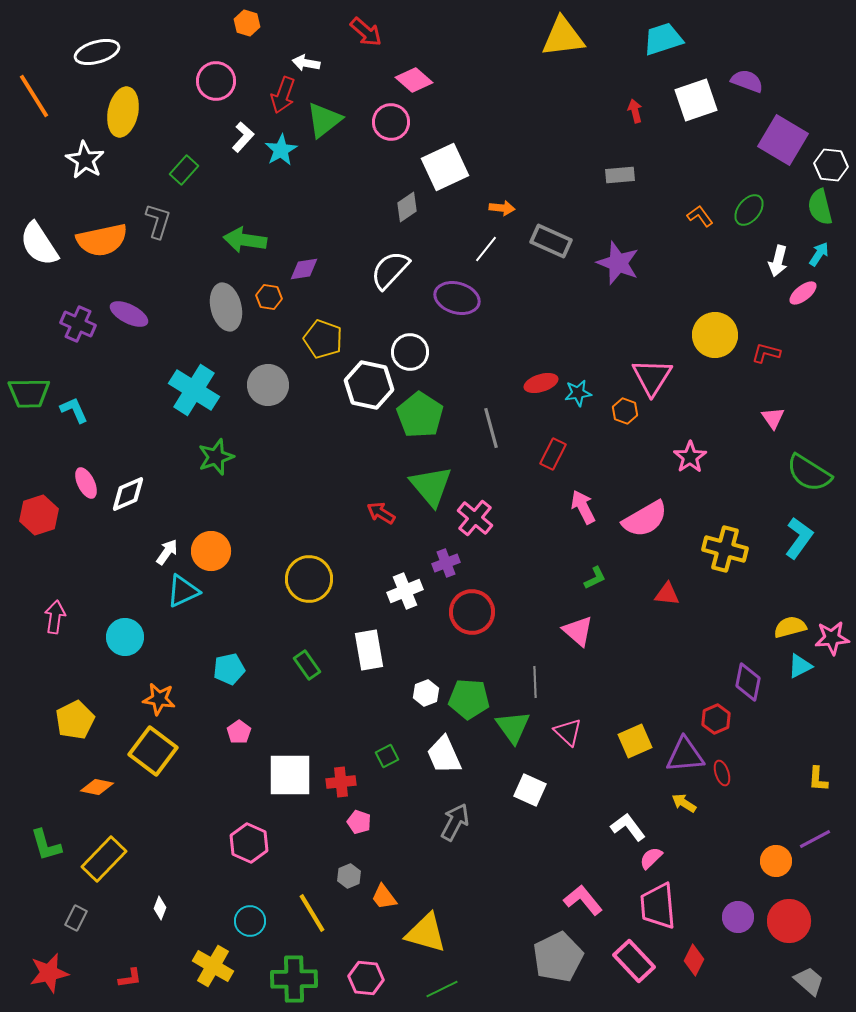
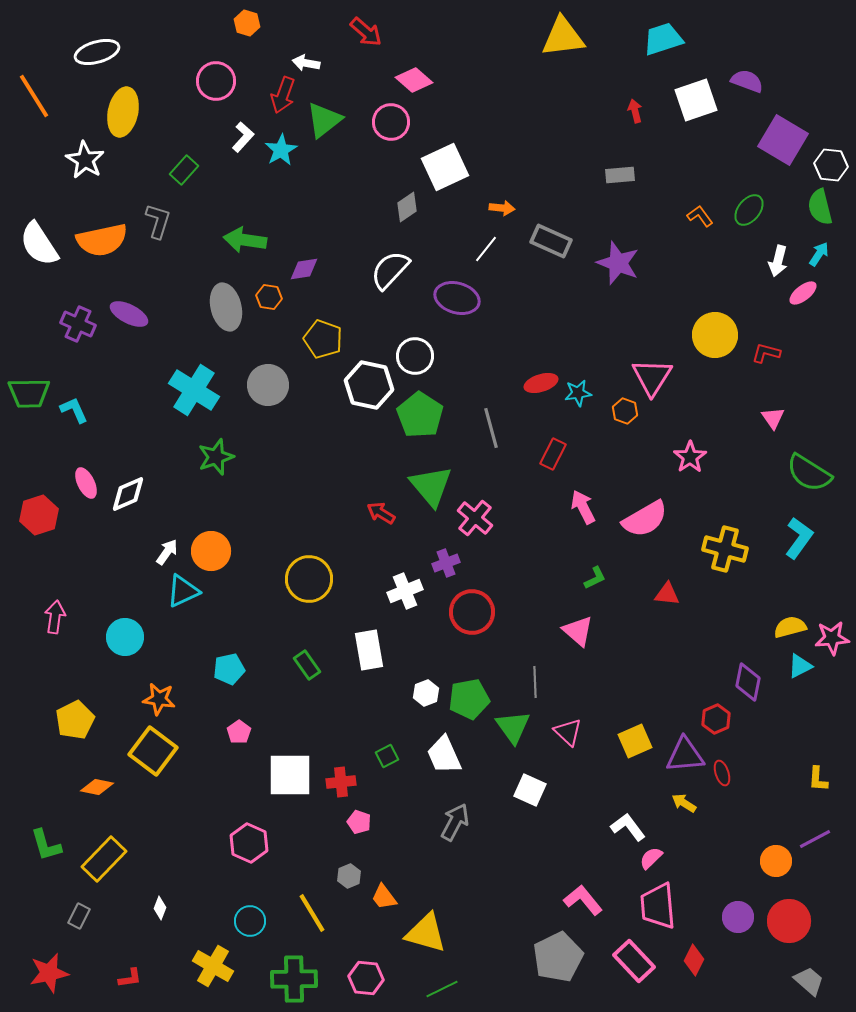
white circle at (410, 352): moved 5 px right, 4 px down
green pentagon at (469, 699): rotated 15 degrees counterclockwise
gray rectangle at (76, 918): moved 3 px right, 2 px up
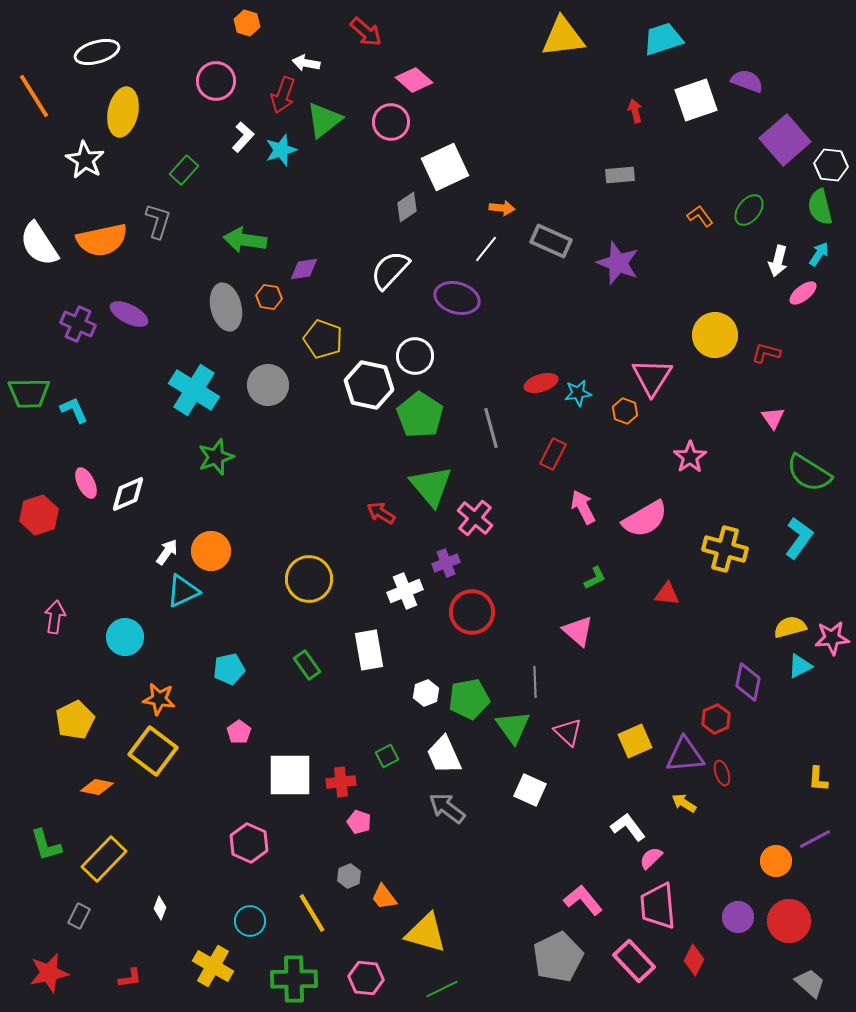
purple square at (783, 140): moved 2 px right; rotated 18 degrees clockwise
cyan star at (281, 150): rotated 12 degrees clockwise
gray arrow at (455, 822): moved 8 px left, 14 px up; rotated 81 degrees counterclockwise
gray trapezoid at (809, 981): moved 1 px right, 2 px down
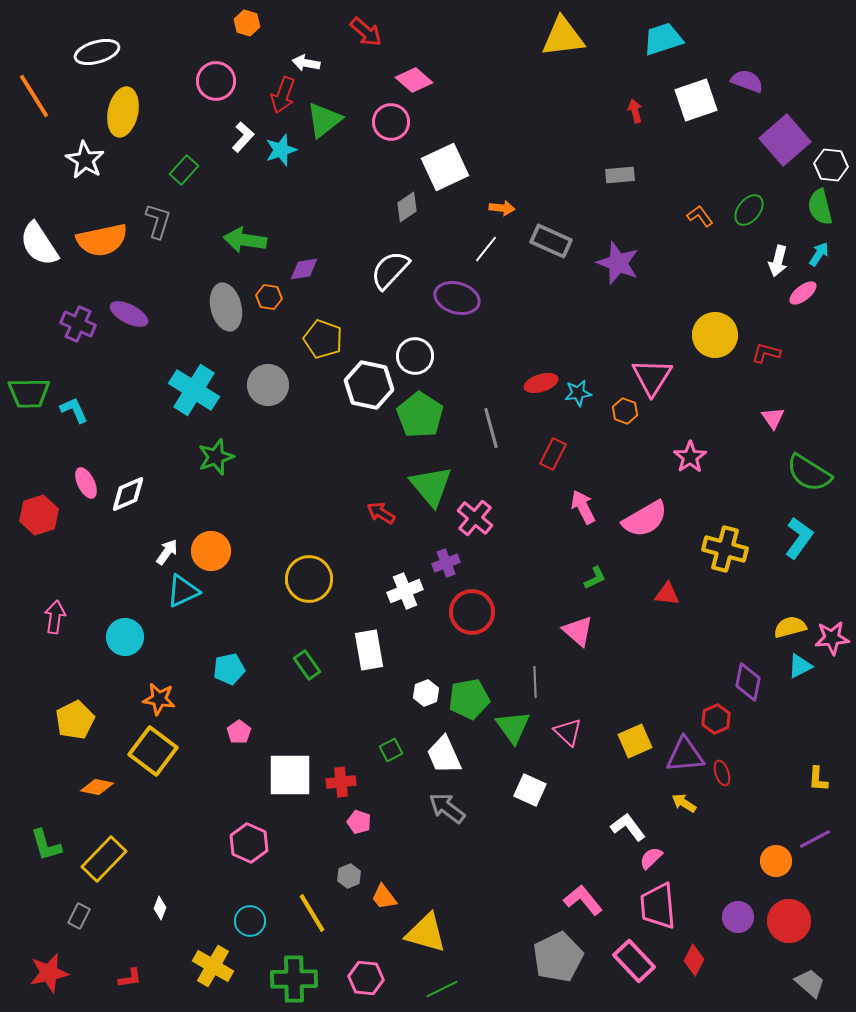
green square at (387, 756): moved 4 px right, 6 px up
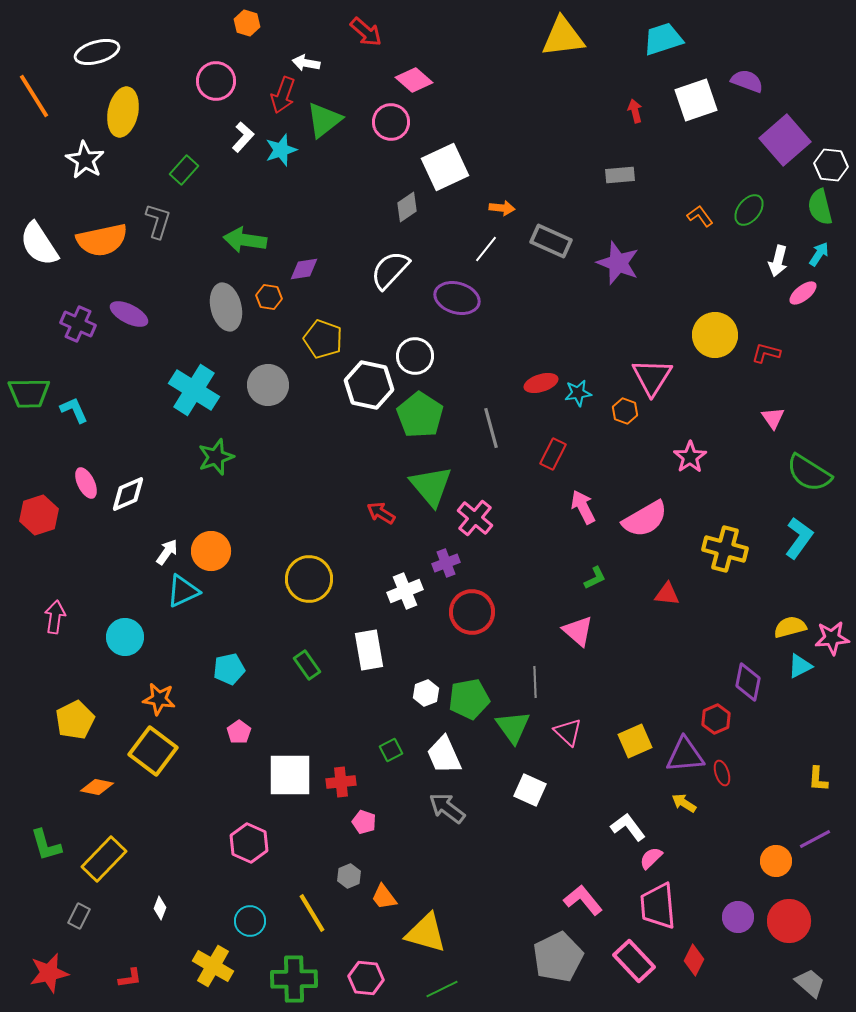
pink pentagon at (359, 822): moved 5 px right
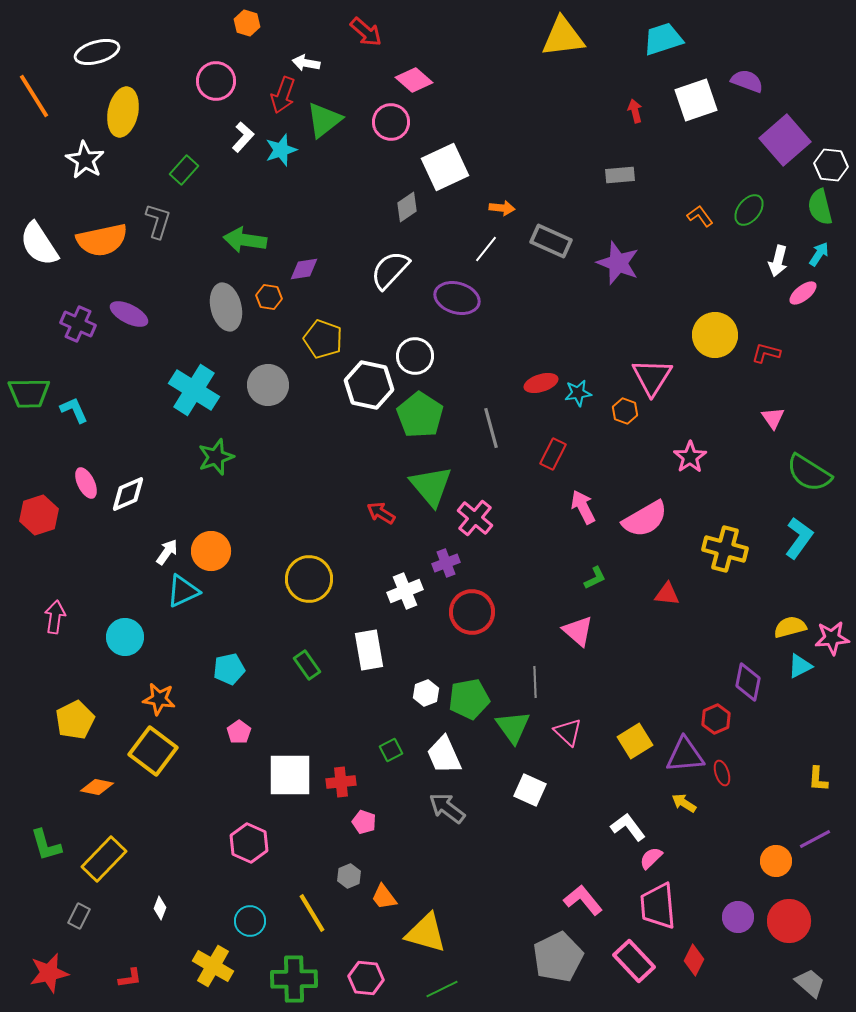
yellow square at (635, 741): rotated 8 degrees counterclockwise
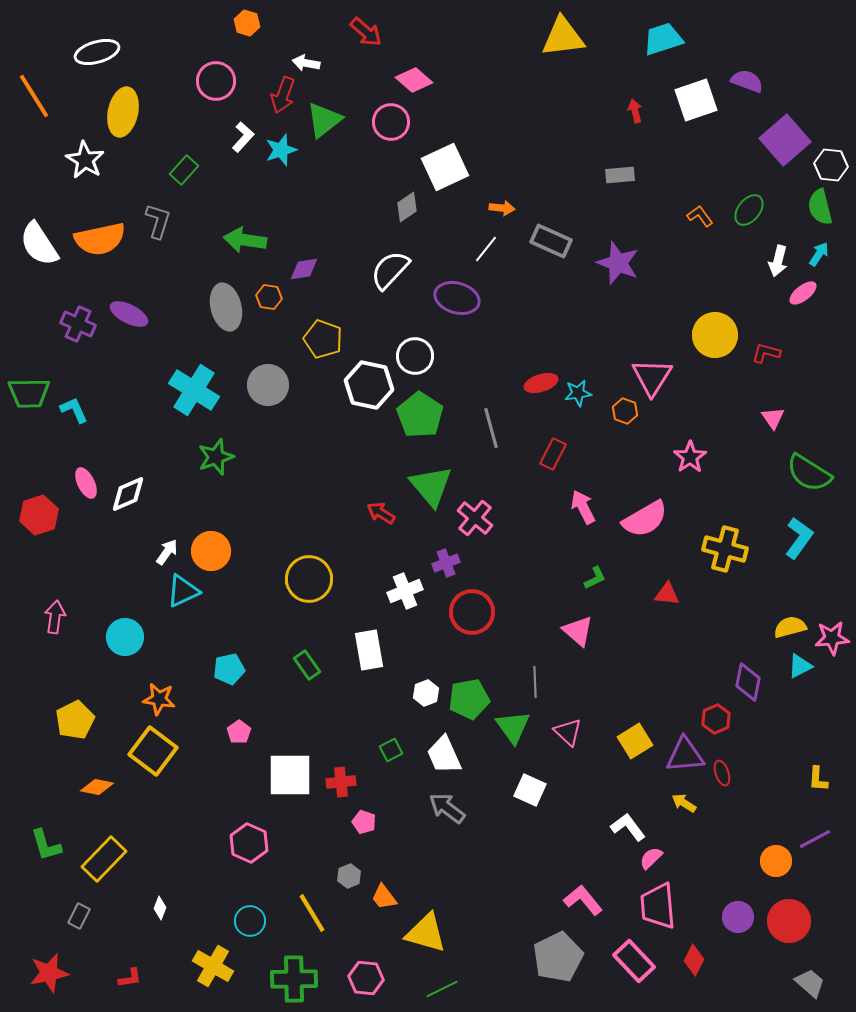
orange semicircle at (102, 240): moved 2 px left, 1 px up
